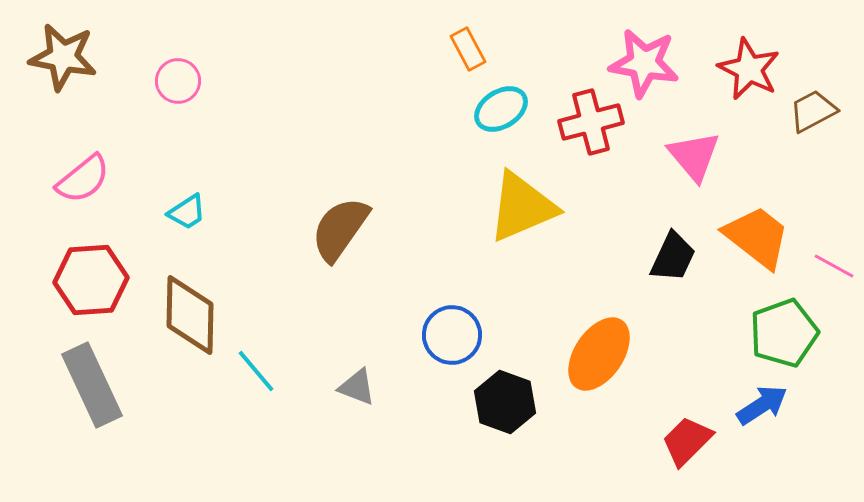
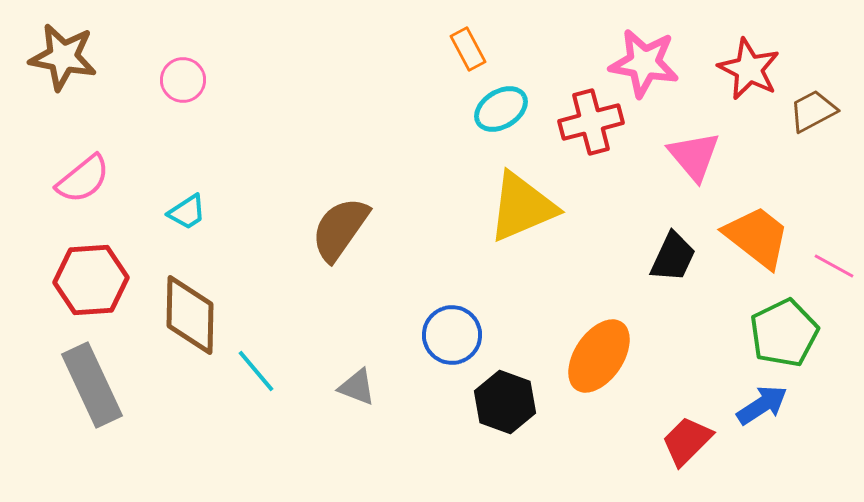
pink circle: moved 5 px right, 1 px up
green pentagon: rotated 6 degrees counterclockwise
orange ellipse: moved 2 px down
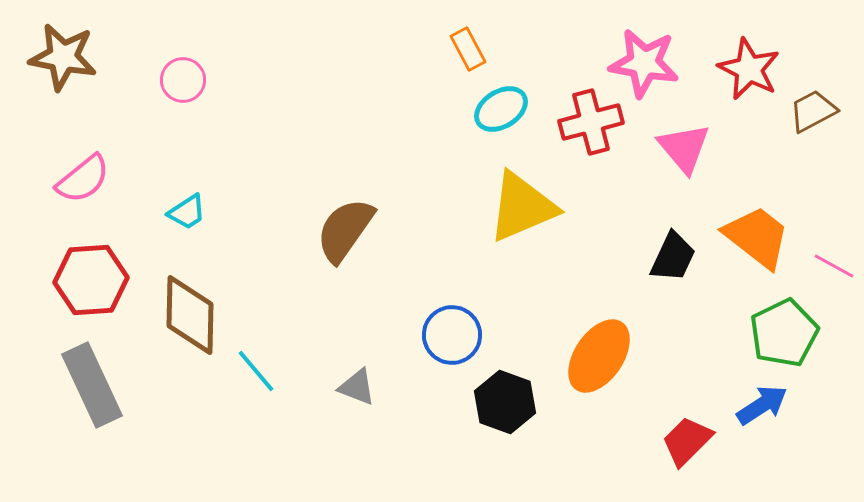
pink triangle: moved 10 px left, 8 px up
brown semicircle: moved 5 px right, 1 px down
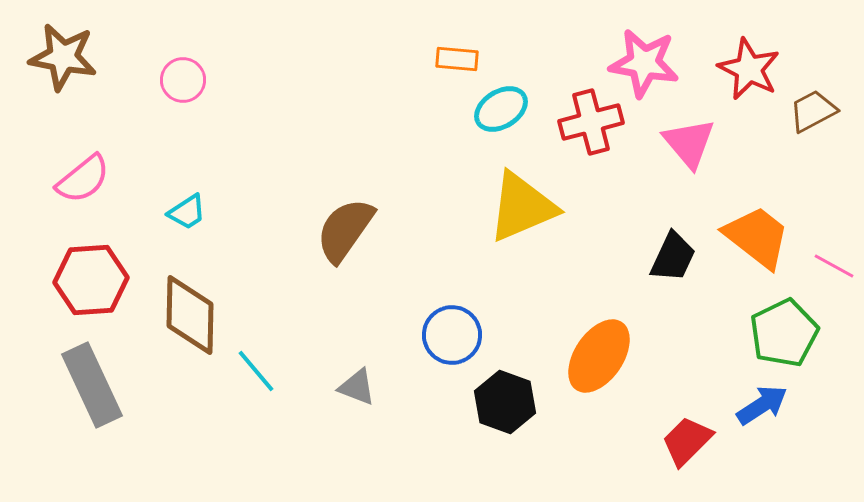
orange rectangle: moved 11 px left, 10 px down; rotated 57 degrees counterclockwise
pink triangle: moved 5 px right, 5 px up
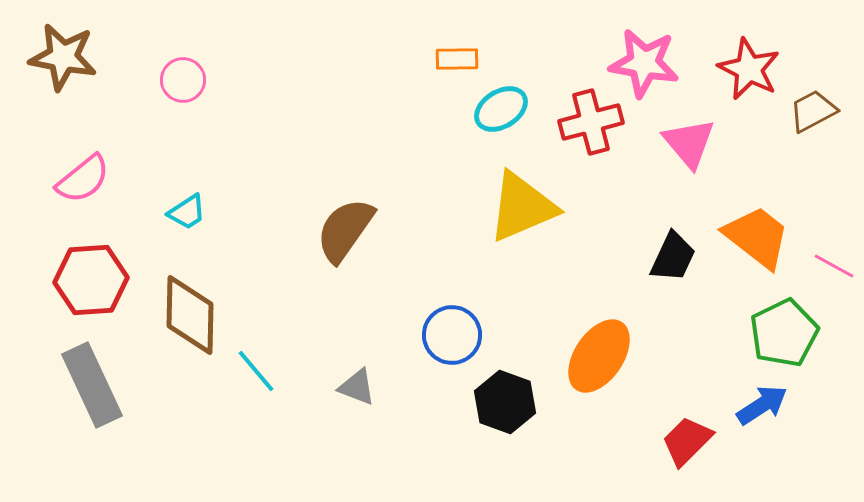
orange rectangle: rotated 6 degrees counterclockwise
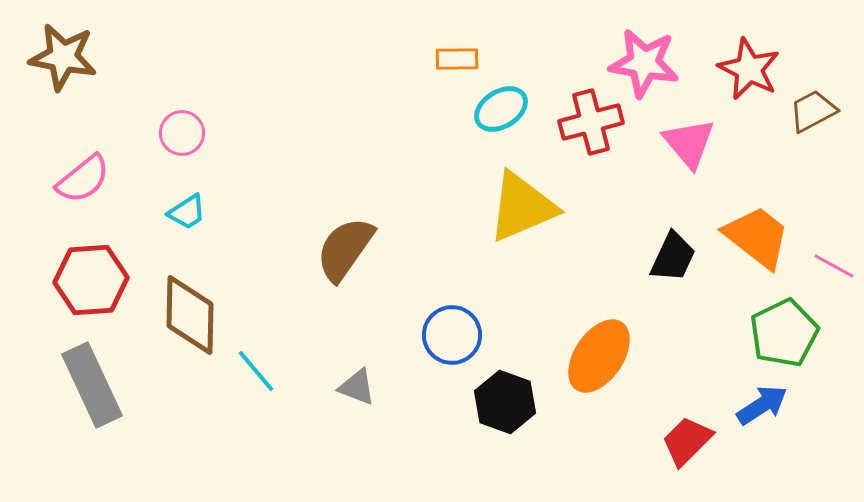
pink circle: moved 1 px left, 53 px down
brown semicircle: moved 19 px down
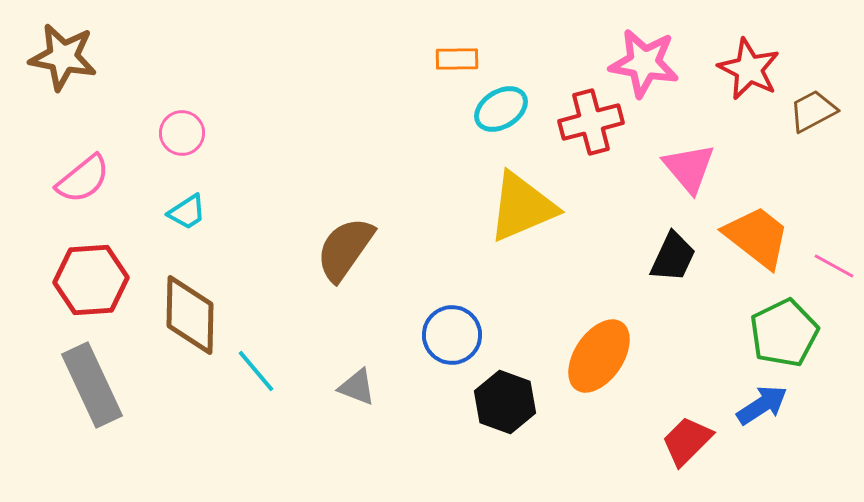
pink triangle: moved 25 px down
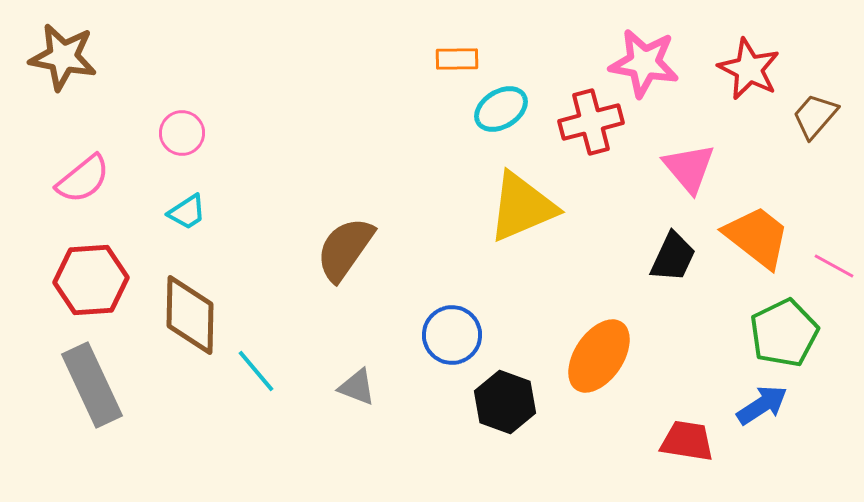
brown trapezoid: moved 2 px right, 5 px down; rotated 21 degrees counterclockwise
red trapezoid: rotated 54 degrees clockwise
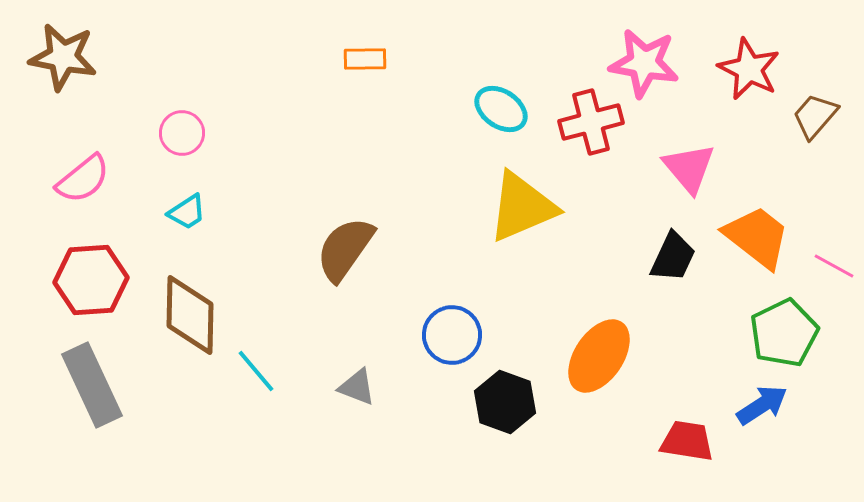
orange rectangle: moved 92 px left
cyan ellipse: rotated 66 degrees clockwise
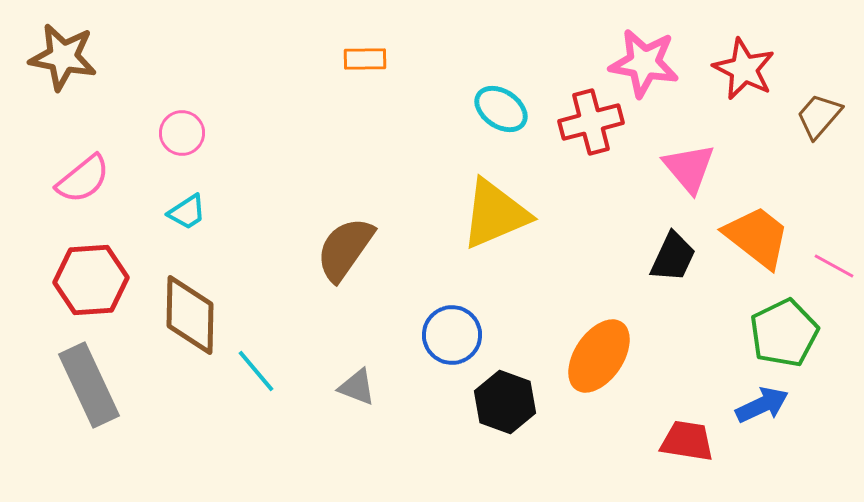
red star: moved 5 px left
brown trapezoid: moved 4 px right
yellow triangle: moved 27 px left, 7 px down
gray rectangle: moved 3 px left
blue arrow: rotated 8 degrees clockwise
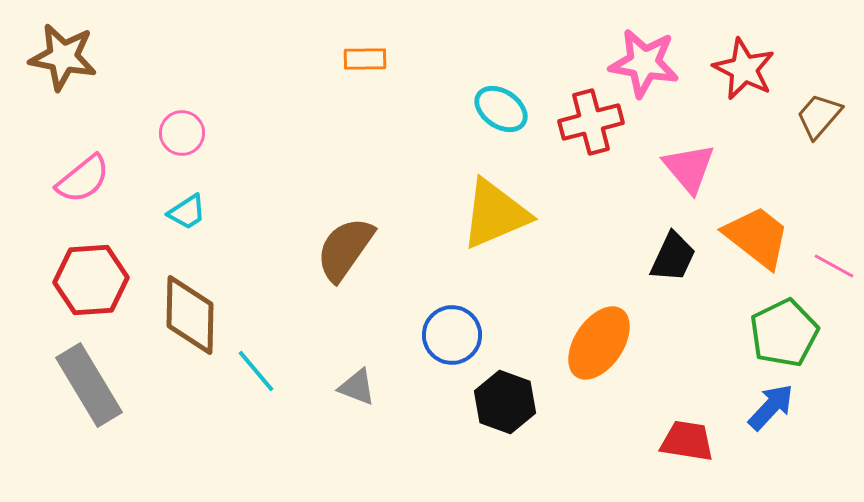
orange ellipse: moved 13 px up
gray rectangle: rotated 6 degrees counterclockwise
blue arrow: moved 9 px right, 2 px down; rotated 22 degrees counterclockwise
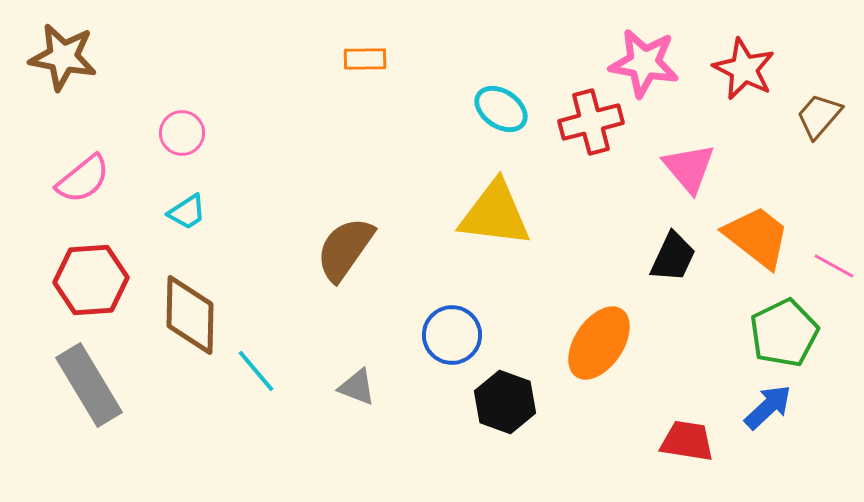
yellow triangle: rotated 30 degrees clockwise
blue arrow: moved 3 px left; rotated 4 degrees clockwise
